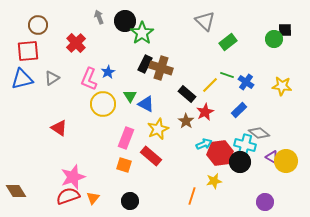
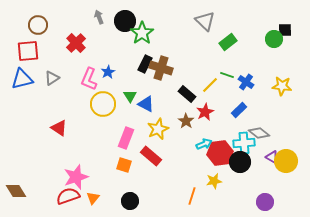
cyan cross at (245, 145): moved 1 px left, 2 px up; rotated 20 degrees counterclockwise
pink star at (73, 177): moved 3 px right
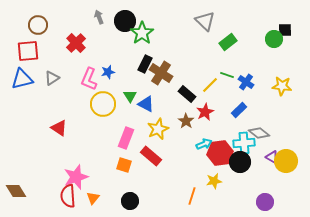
brown cross at (161, 68): moved 5 px down; rotated 15 degrees clockwise
blue star at (108, 72): rotated 16 degrees clockwise
red semicircle at (68, 196): rotated 75 degrees counterclockwise
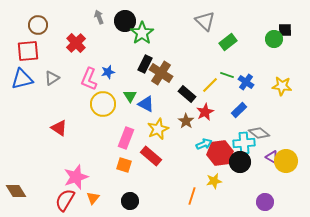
red semicircle at (68, 196): moved 3 px left, 4 px down; rotated 35 degrees clockwise
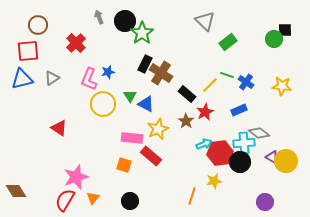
blue rectangle at (239, 110): rotated 21 degrees clockwise
pink rectangle at (126, 138): moved 6 px right; rotated 75 degrees clockwise
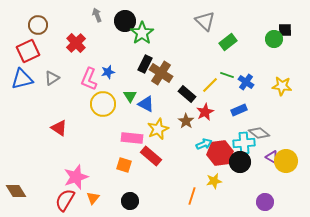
gray arrow at (99, 17): moved 2 px left, 2 px up
red square at (28, 51): rotated 20 degrees counterclockwise
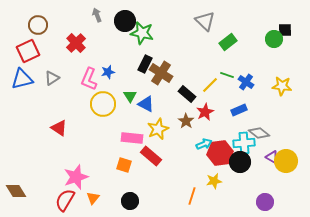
green star at (142, 33): rotated 25 degrees counterclockwise
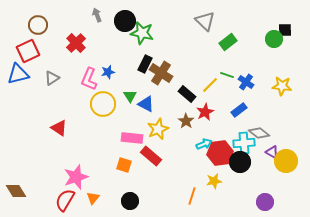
blue triangle at (22, 79): moved 4 px left, 5 px up
blue rectangle at (239, 110): rotated 14 degrees counterclockwise
purple triangle at (272, 157): moved 5 px up
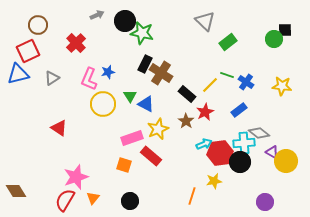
gray arrow at (97, 15): rotated 88 degrees clockwise
pink rectangle at (132, 138): rotated 25 degrees counterclockwise
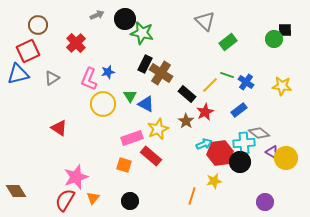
black circle at (125, 21): moved 2 px up
yellow circle at (286, 161): moved 3 px up
